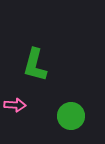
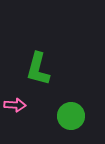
green L-shape: moved 3 px right, 4 px down
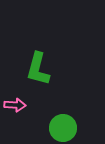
green circle: moved 8 px left, 12 px down
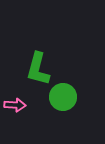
green circle: moved 31 px up
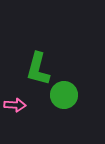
green circle: moved 1 px right, 2 px up
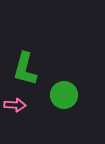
green L-shape: moved 13 px left
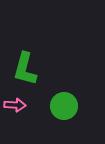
green circle: moved 11 px down
